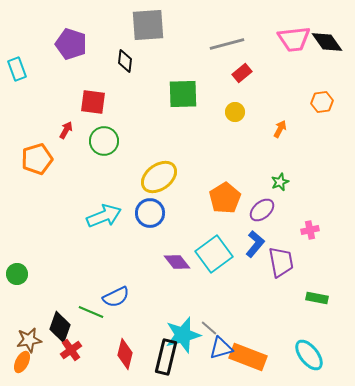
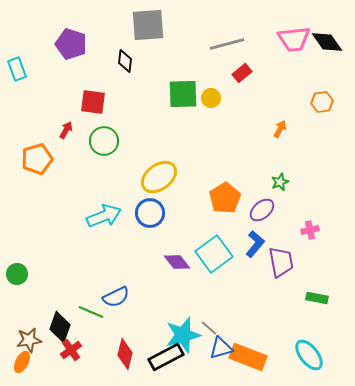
yellow circle at (235, 112): moved 24 px left, 14 px up
black rectangle at (166, 357): rotated 48 degrees clockwise
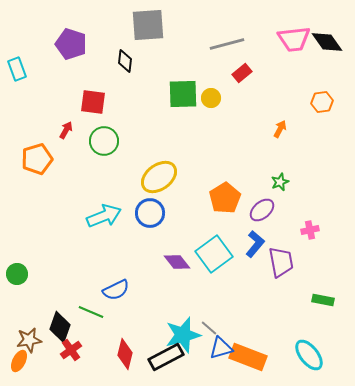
blue semicircle at (116, 297): moved 7 px up
green rectangle at (317, 298): moved 6 px right, 2 px down
orange ellipse at (22, 362): moved 3 px left, 1 px up
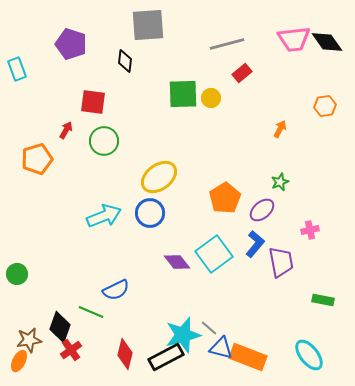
orange hexagon at (322, 102): moved 3 px right, 4 px down
blue triangle at (221, 348): rotated 30 degrees clockwise
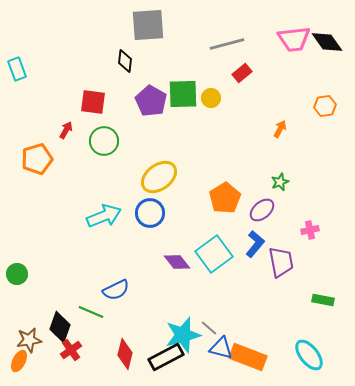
purple pentagon at (71, 44): moved 80 px right, 57 px down; rotated 12 degrees clockwise
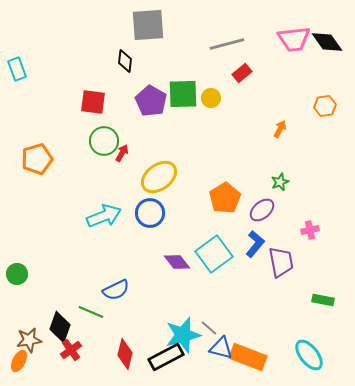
red arrow at (66, 130): moved 56 px right, 23 px down
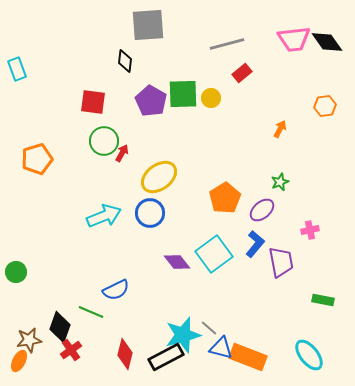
green circle at (17, 274): moved 1 px left, 2 px up
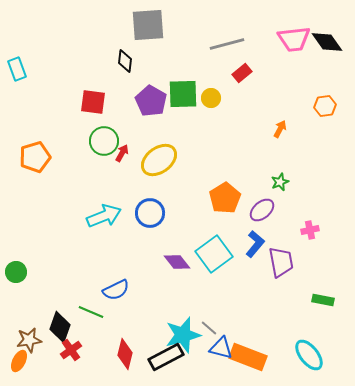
orange pentagon at (37, 159): moved 2 px left, 2 px up
yellow ellipse at (159, 177): moved 17 px up
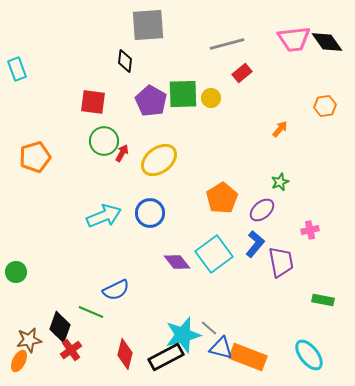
orange arrow at (280, 129): rotated 12 degrees clockwise
orange pentagon at (225, 198): moved 3 px left
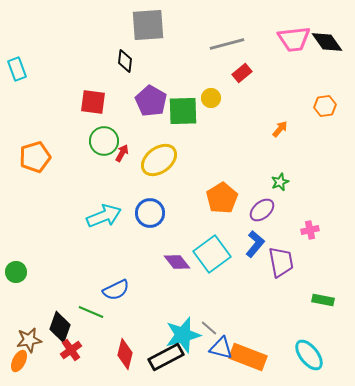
green square at (183, 94): moved 17 px down
cyan square at (214, 254): moved 2 px left
